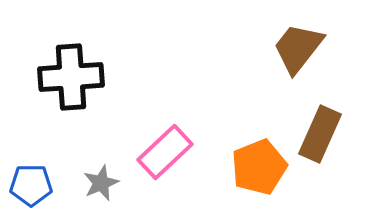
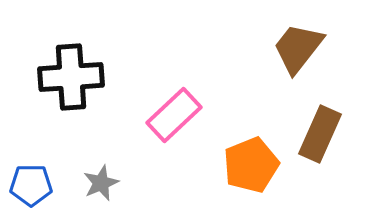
pink rectangle: moved 9 px right, 37 px up
orange pentagon: moved 8 px left, 2 px up
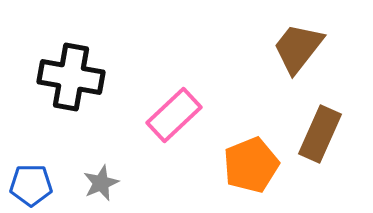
black cross: rotated 14 degrees clockwise
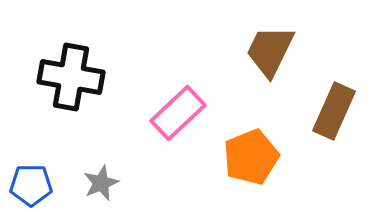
brown trapezoid: moved 28 px left, 3 px down; rotated 12 degrees counterclockwise
pink rectangle: moved 4 px right, 2 px up
brown rectangle: moved 14 px right, 23 px up
orange pentagon: moved 8 px up
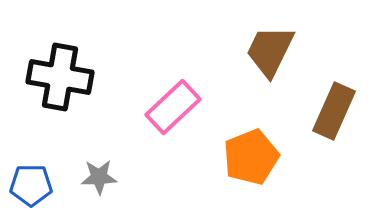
black cross: moved 11 px left
pink rectangle: moved 5 px left, 6 px up
gray star: moved 2 px left, 6 px up; rotated 21 degrees clockwise
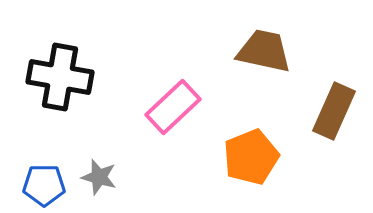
brown trapezoid: moved 6 px left; rotated 76 degrees clockwise
gray star: rotated 18 degrees clockwise
blue pentagon: moved 13 px right
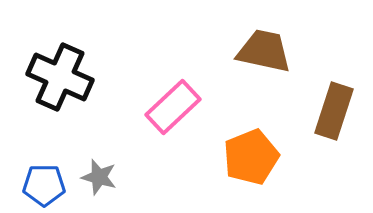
black cross: rotated 14 degrees clockwise
brown rectangle: rotated 6 degrees counterclockwise
